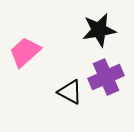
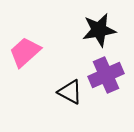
purple cross: moved 2 px up
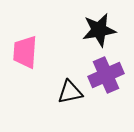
pink trapezoid: rotated 44 degrees counterclockwise
black triangle: rotated 40 degrees counterclockwise
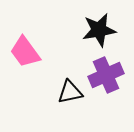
pink trapezoid: rotated 40 degrees counterclockwise
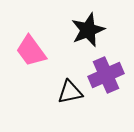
black star: moved 11 px left; rotated 12 degrees counterclockwise
pink trapezoid: moved 6 px right, 1 px up
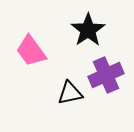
black star: rotated 12 degrees counterclockwise
black triangle: moved 1 px down
